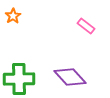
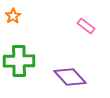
green cross: moved 18 px up
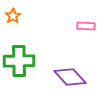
pink rectangle: rotated 36 degrees counterclockwise
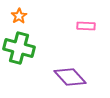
orange star: moved 6 px right
green cross: moved 13 px up; rotated 16 degrees clockwise
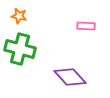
orange star: rotated 28 degrees counterclockwise
green cross: moved 1 px right, 1 px down
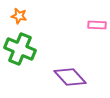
pink rectangle: moved 11 px right, 1 px up
green cross: rotated 8 degrees clockwise
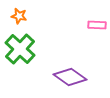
green cross: rotated 20 degrees clockwise
purple diamond: rotated 12 degrees counterclockwise
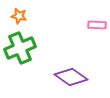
green cross: moved 1 px up; rotated 24 degrees clockwise
purple diamond: moved 1 px right
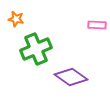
orange star: moved 3 px left, 3 px down
green cross: moved 16 px right, 1 px down
